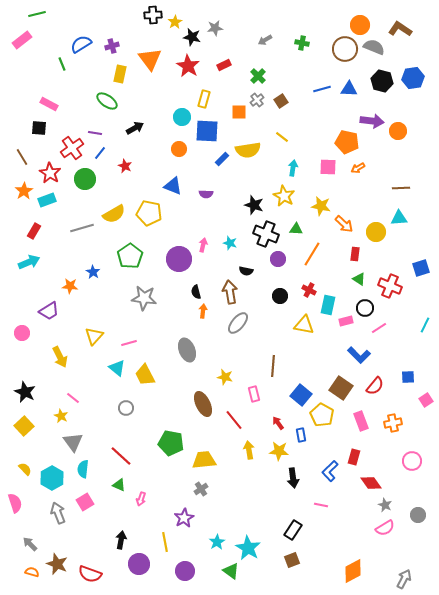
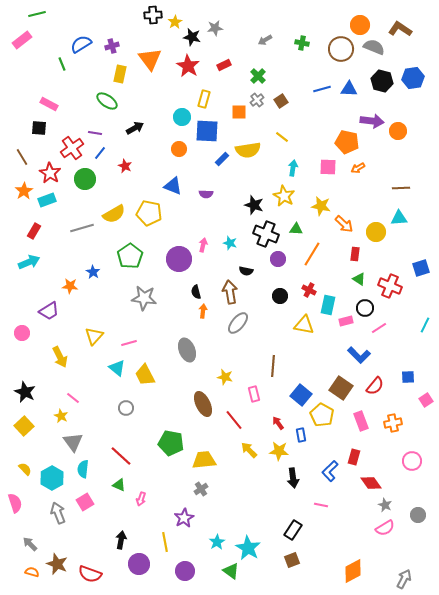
brown circle at (345, 49): moved 4 px left
yellow arrow at (249, 450): rotated 36 degrees counterclockwise
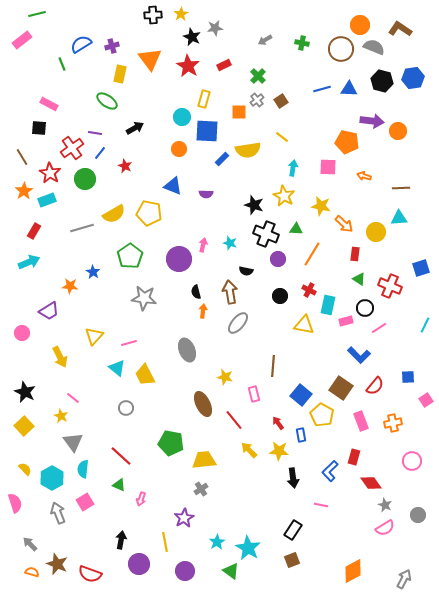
yellow star at (175, 22): moved 6 px right, 8 px up
black star at (192, 37): rotated 12 degrees clockwise
orange arrow at (358, 168): moved 6 px right, 8 px down; rotated 48 degrees clockwise
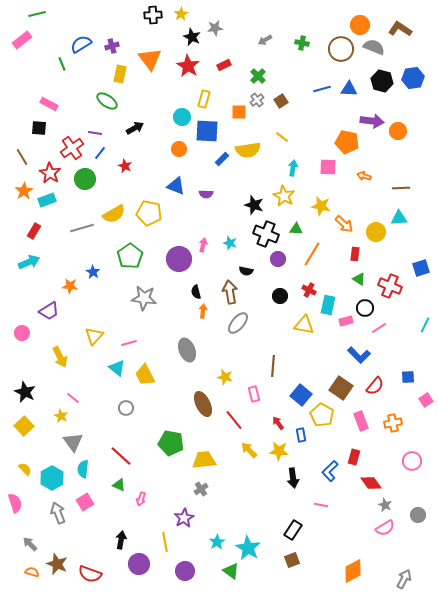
blue triangle at (173, 186): moved 3 px right
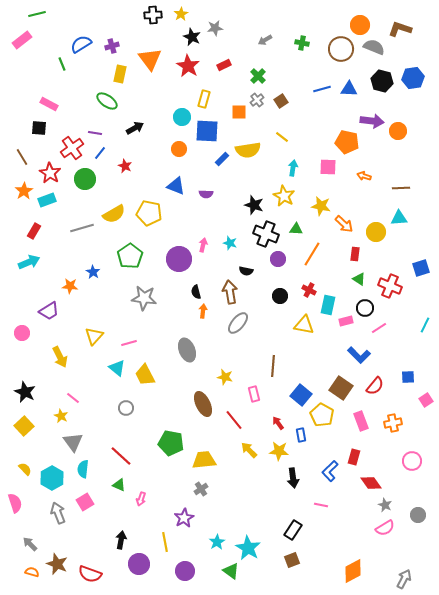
brown L-shape at (400, 29): rotated 15 degrees counterclockwise
